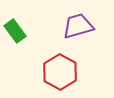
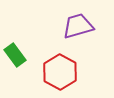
green rectangle: moved 24 px down
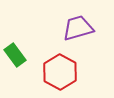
purple trapezoid: moved 2 px down
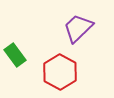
purple trapezoid: rotated 28 degrees counterclockwise
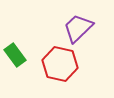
red hexagon: moved 8 px up; rotated 16 degrees counterclockwise
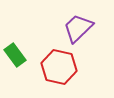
red hexagon: moved 1 px left, 3 px down
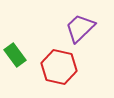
purple trapezoid: moved 2 px right
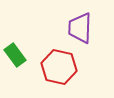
purple trapezoid: rotated 44 degrees counterclockwise
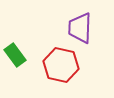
red hexagon: moved 2 px right, 2 px up
